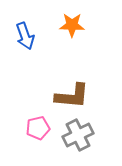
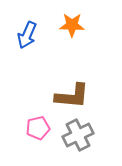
blue arrow: moved 2 px right, 1 px up; rotated 44 degrees clockwise
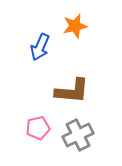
orange star: moved 3 px right, 1 px down; rotated 15 degrees counterclockwise
blue arrow: moved 13 px right, 12 px down
brown L-shape: moved 5 px up
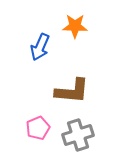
orange star: rotated 15 degrees clockwise
pink pentagon: rotated 10 degrees counterclockwise
gray cross: rotated 8 degrees clockwise
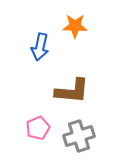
blue arrow: rotated 12 degrees counterclockwise
gray cross: moved 1 px right, 1 px down
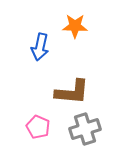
brown L-shape: moved 1 px down
pink pentagon: moved 1 px up; rotated 25 degrees counterclockwise
gray cross: moved 6 px right, 7 px up
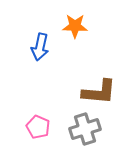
brown L-shape: moved 27 px right
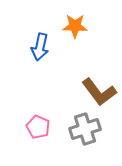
brown L-shape: rotated 48 degrees clockwise
